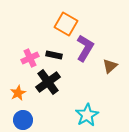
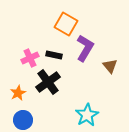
brown triangle: rotated 28 degrees counterclockwise
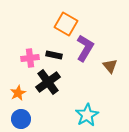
pink cross: rotated 18 degrees clockwise
blue circle: moved 2 px left, 1 px up
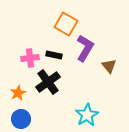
brown triangle: moved 1 px left
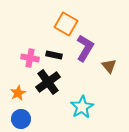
pink cross: rotated 18 degrees clockwise
cyan star: moved 5 px left, 8 px up
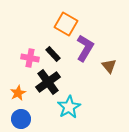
black rectangle: moved 1 px left, 1 px up; rotated 35 degrees clockwise
cyan star: moved 13 px left
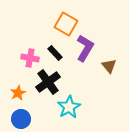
black rectangle: moved 2 px right, 1 px up
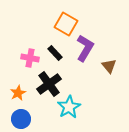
black cross: moved 1 px right, 2 px down
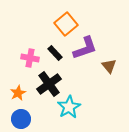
orange square: rotated 20 degrees clockwise
purple L-shape: rotated 40 degrees clockwise
